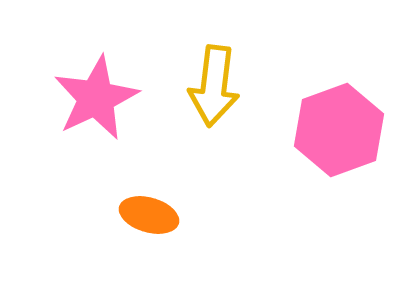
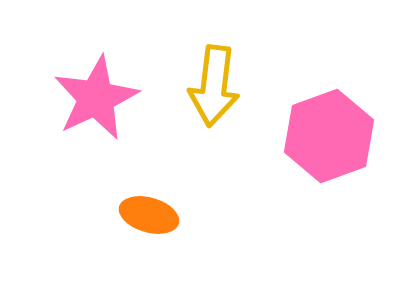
pink hexagon: moved 10 px left, 6 px down
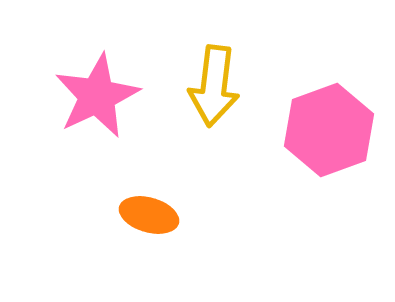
pink star: moved 1 px right, 2 px up
pink hexagon: moved 6 px up
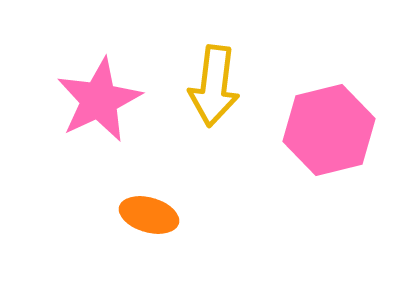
pink star: moved 2 px right, 4 px down
pink hexagon: rotated 6 degrees clockwise
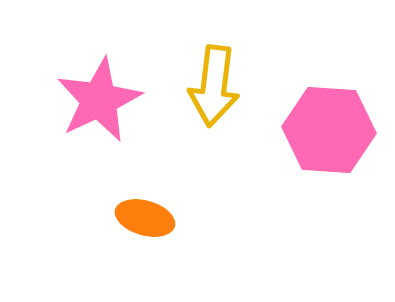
pink hexagon: rotated 18 degrees clockwise
orange ellipse: moved 4 px left, 3 px down
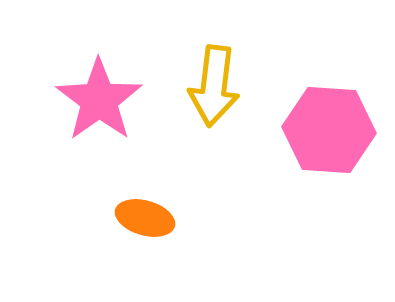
pink star: rotated 10 degrees counterclockwise
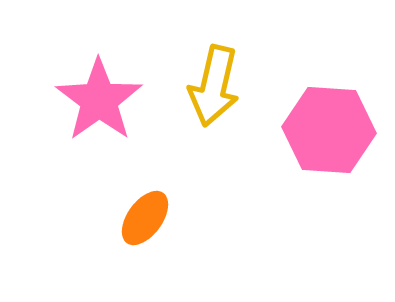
yellow arrow: rotated 6 degrees clockwise
orange ellipse: rotated 70 degrees counterclockwise
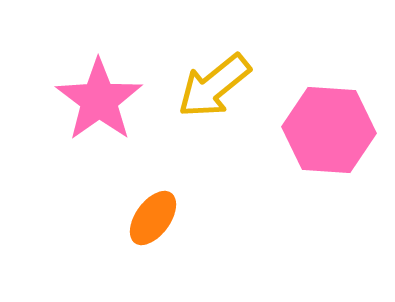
yellow arrow: rotated 38 degrees clockwise
orange ellipse: moved 8 px right
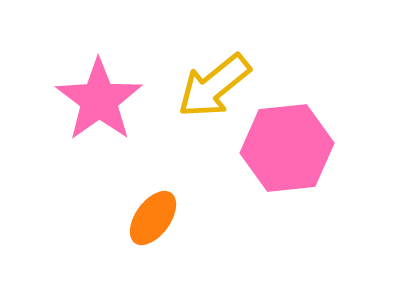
pink hexagon: moved 42 px left, 18 px down; rotated 10 degrees counterclockwise
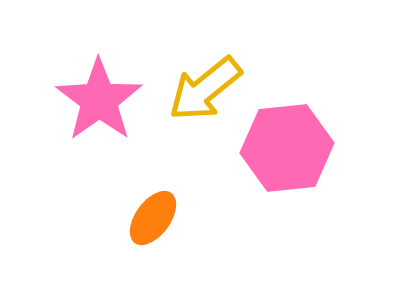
yellow arrow: moved 9 px left, 3 px down
